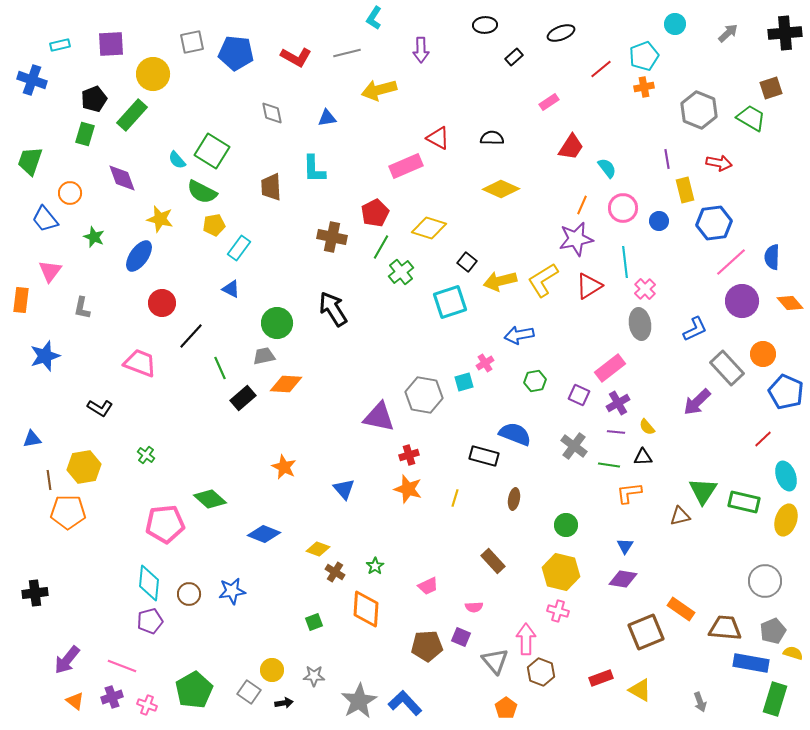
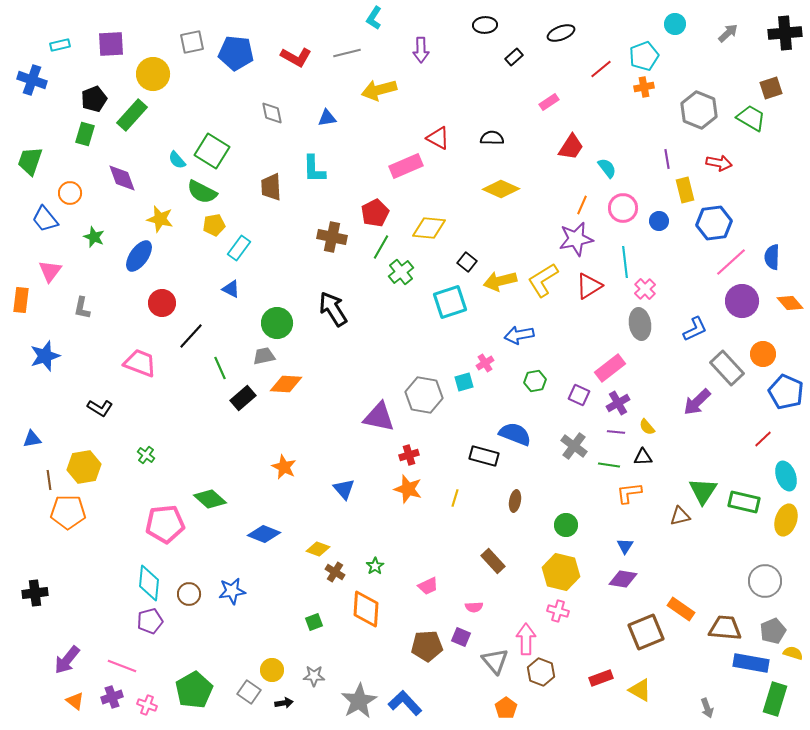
yellow diamond at (429, 228): rotated 12 degrees counterclockwise
brown ellipse at (514, 499): moved 1 px right, 2 px down
gray arrow at (700, 702): moved 7 px right, 6 px down
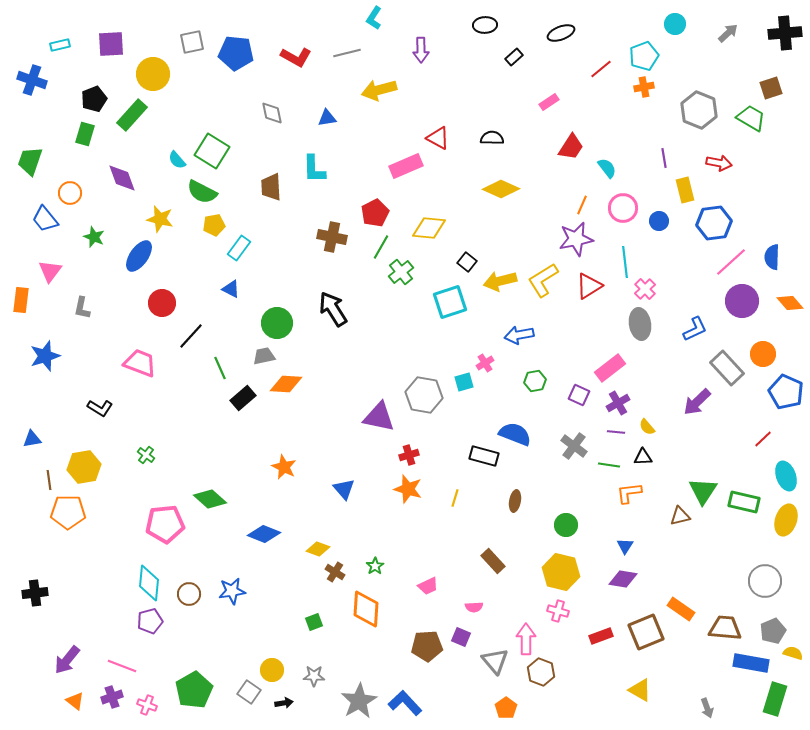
purple line at (667, 159): moved 3 px left, 1 px up
red rectangle at (601, 678): moved 42 px up
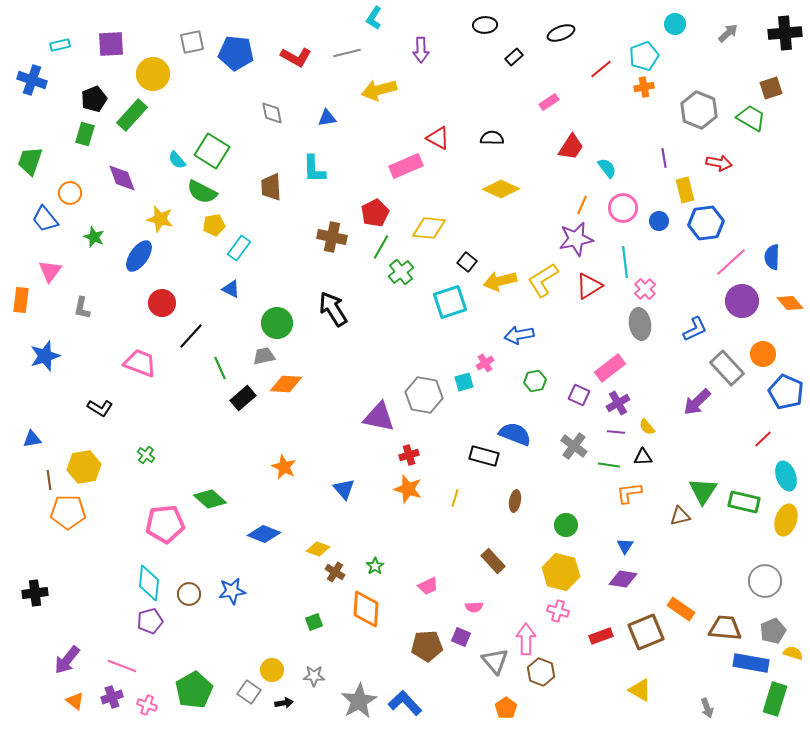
blue hexagon at (714, 223): moved 8 px left
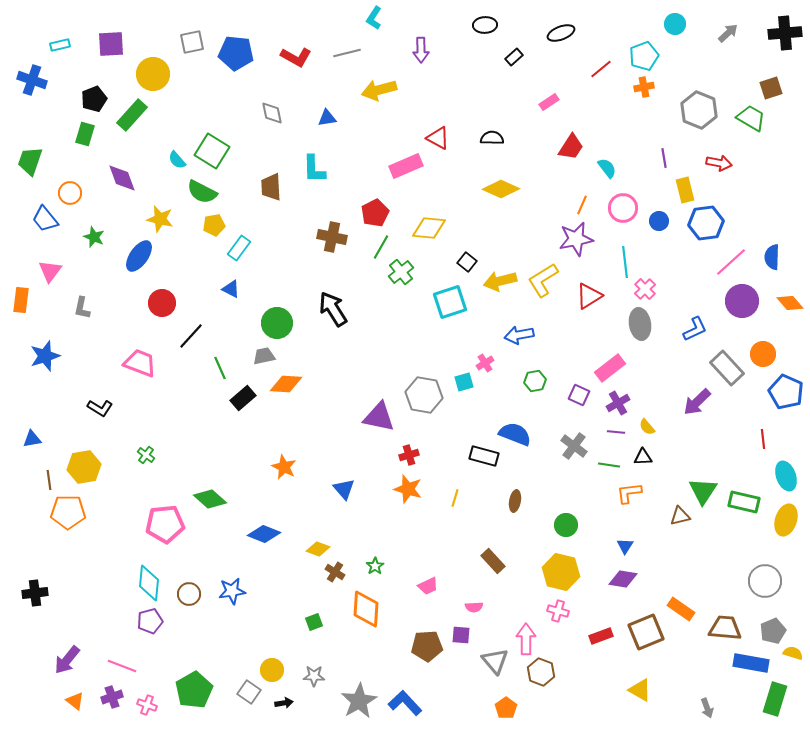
red triangle at (589, 286): moved 10 px down
red line at (763, 439): rotated 54 degrees counterclockwise
purple square at (461, 637): moved 2 px up; rotated 18 degrees counterclockwise
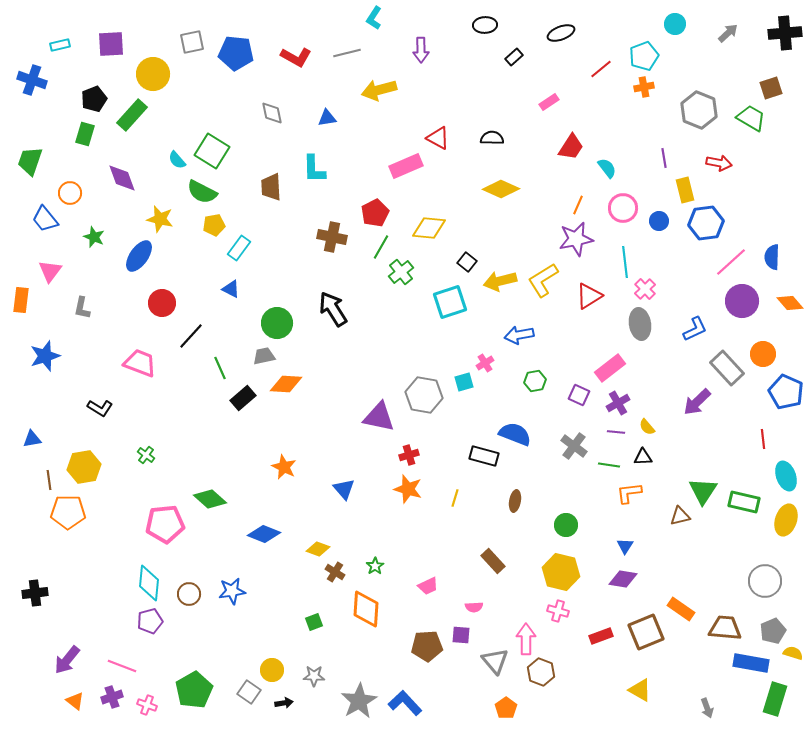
orange line at (582, 205): moved 4 px left
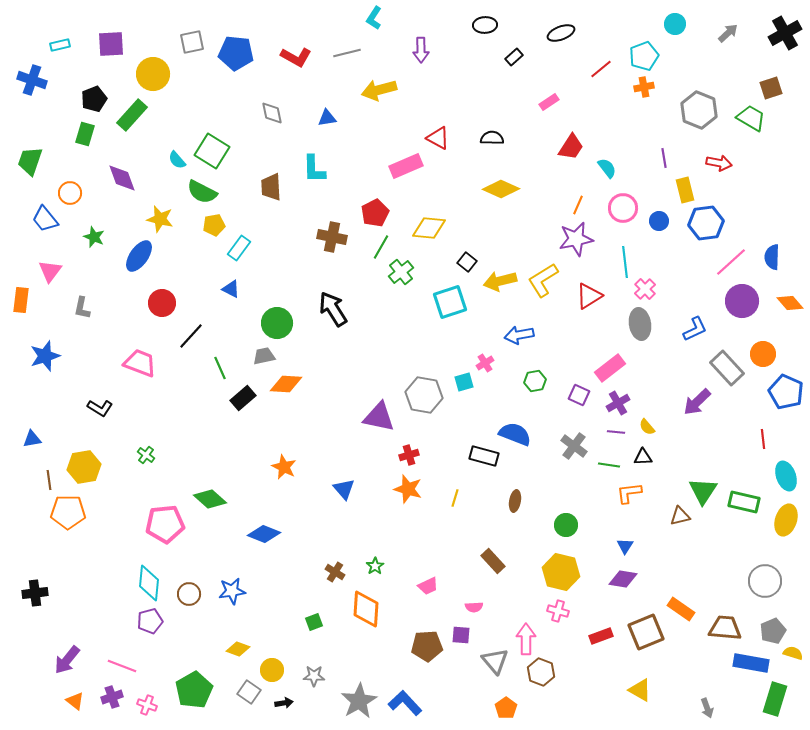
black cross at (785, 33): rotated 24 degrees counterclockwise
yellow diamond at (318, 549): moved 80 px left, 100 px down
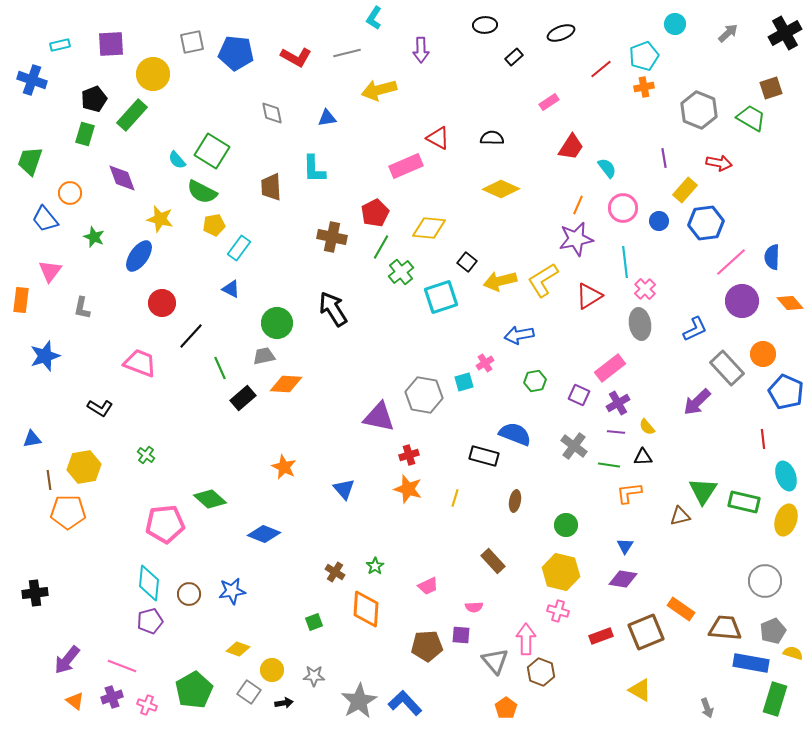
yellow rectangle at (685, 190): rotated 55 degrees clockwise
cyan square at (450, 302): moved 9 px left, 5 px up
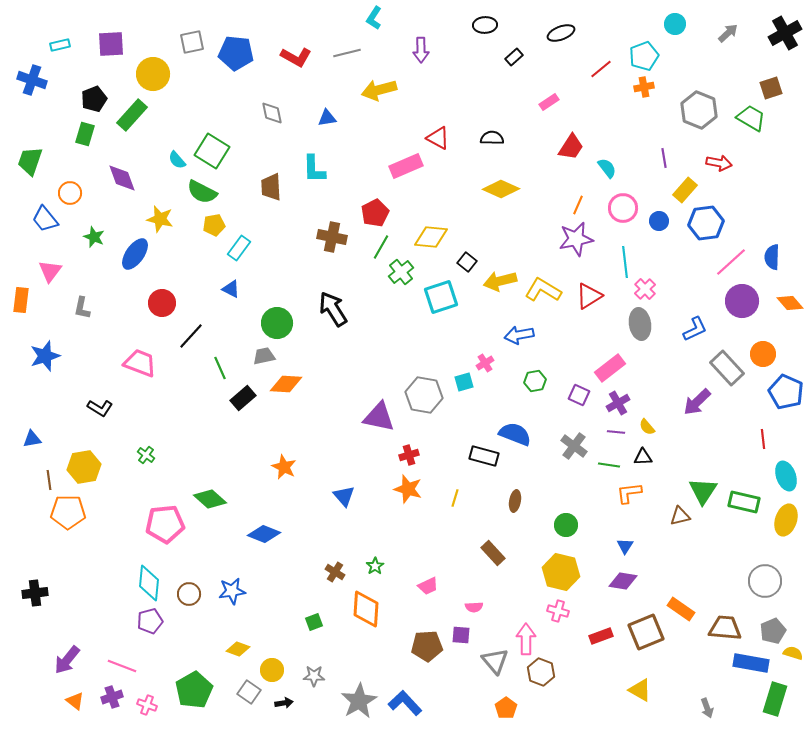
yellow diamond at (429, 228): moved 2 px right, 9 px down
blue ellipse at (139, 256): moved 4 px left, 2 px up
yellow L-shape at (543, 280): moved 10 px down; rotated 63 degrees clockwise
blue triangle at (344, 489): moved 7 px down
brown rectangle at (493, 561): moved 8 px up
purple diamond at (623, 579): moved 2 px down
